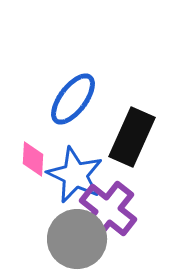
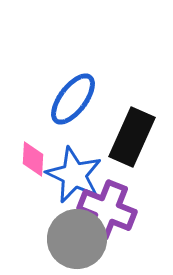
blue star: moved 1 px left
purple cross: moved 1 px left; rotated 16 degrees counterclockwise
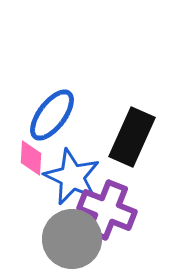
blue ellipse: moved 21 px left, 16 px down
pink diamond: moved 2 px left, 1 px up
blue star: moved 2 px left, 2 px down
gray circle: moved 5 px left
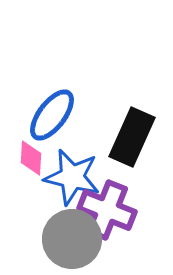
blue star: rotated 12 degrees counterclockwise
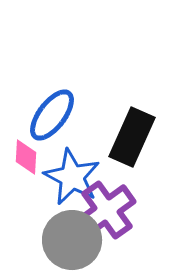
pink diamond: moved 5 px left, 1 px up
blue star: rotated 14 degrees clockwise
purple cross: rotated 32 degrees clockwise
gray circle: moved 1 px down
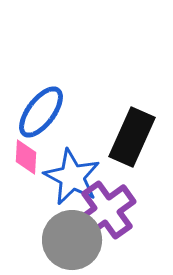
blue ellipse: moved 11 px left, 3 px up
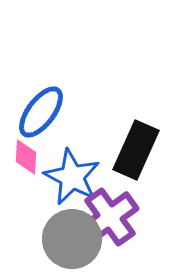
black rectangle: moved 4 px right, 13 px down
purple cross: moved 3 px right, 7 px down
gray circle: moved 1 px up
